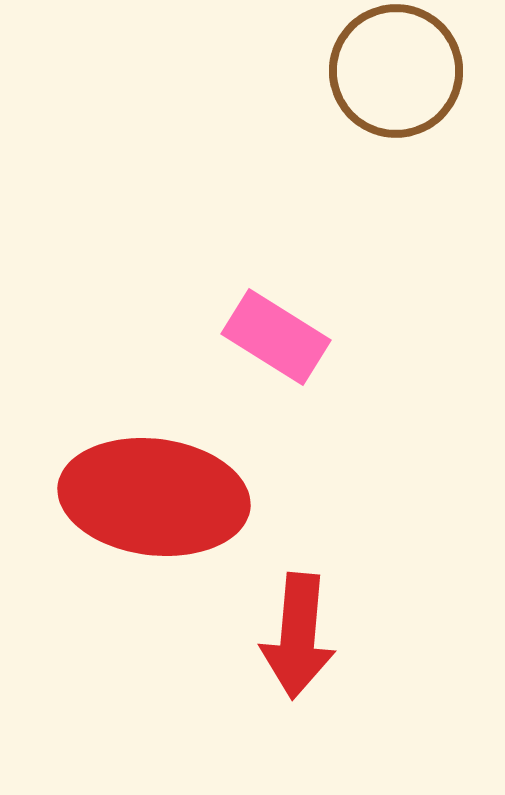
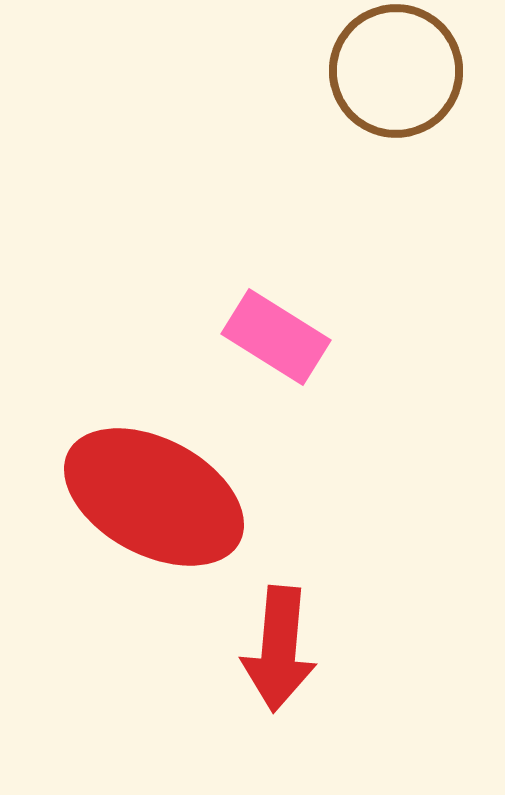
red ellipse: rotated 21 degrees clockwise
red arrow: moved 19 px left, 13 px down
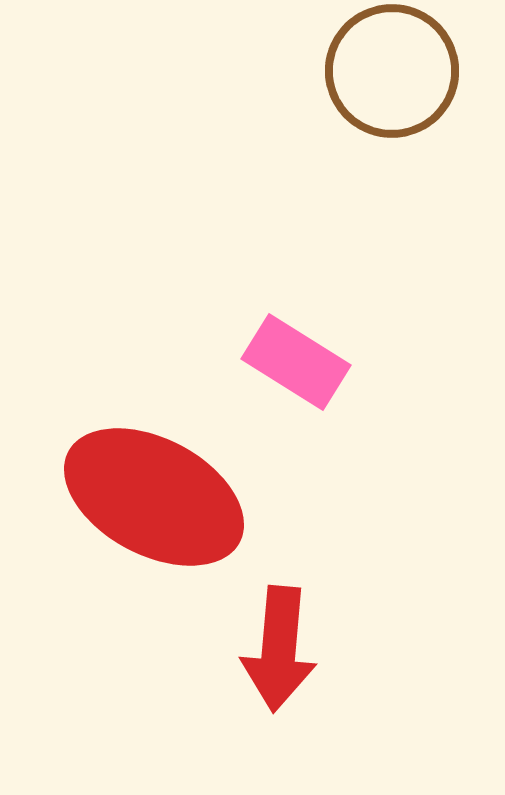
brown circle: moved 4 px left
pink rectangle: moved 20 px right, 25 px down
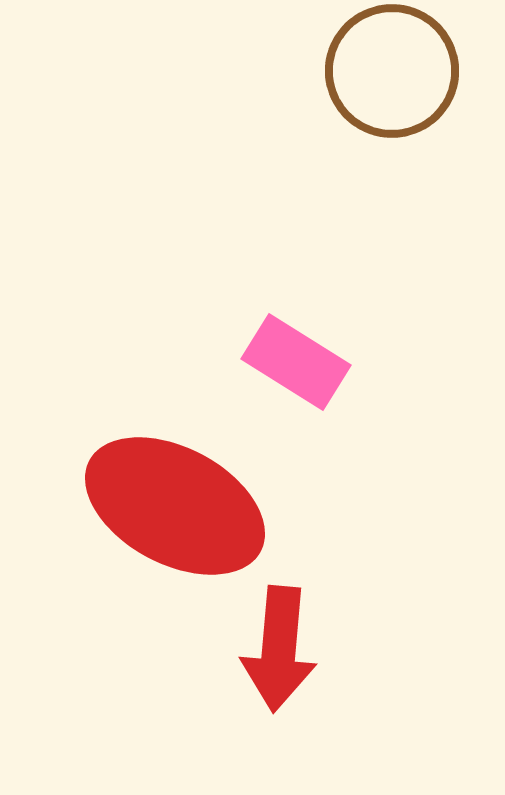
red ellipse: moved 21 px right, 9 px down
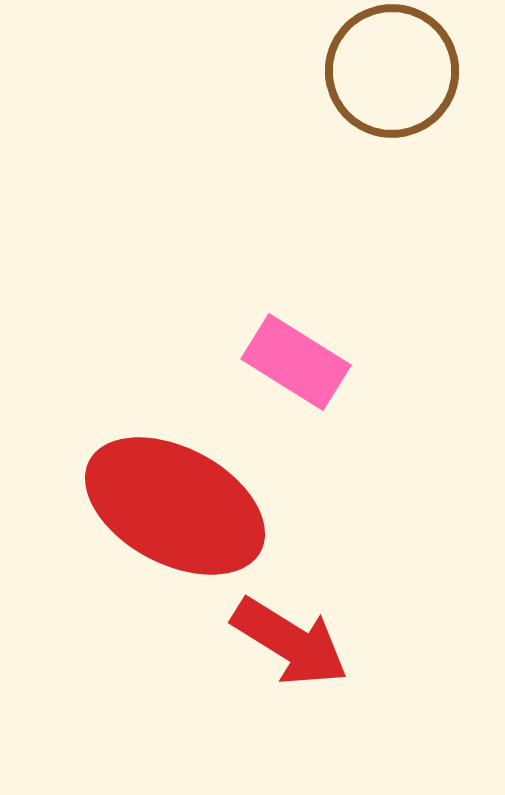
red arrow: moved 11 px right, 7 px up; rotated 63 degrees counterclockwise
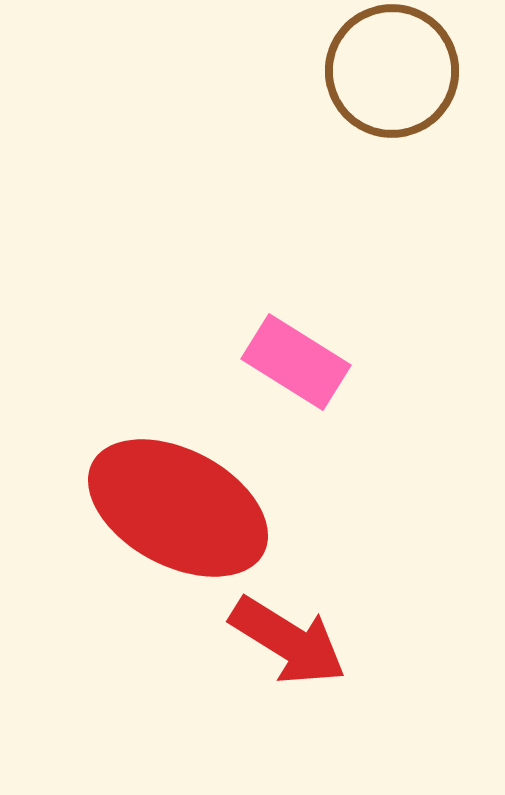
red ellipse: moved 3 px right, 2 px down
red arrow: moved 2 px left, 1 px up
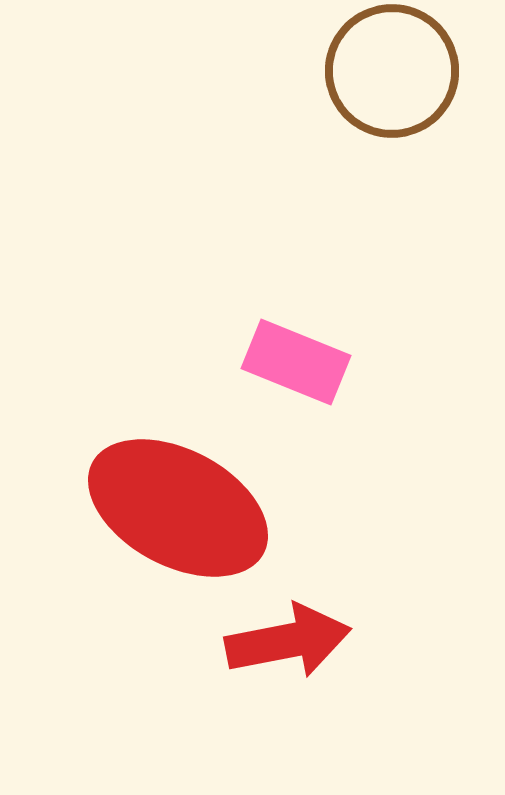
pink rectangle: rotated 10 degrees counterclockwise
red arrow: rotated 43 degrees counterclockwise
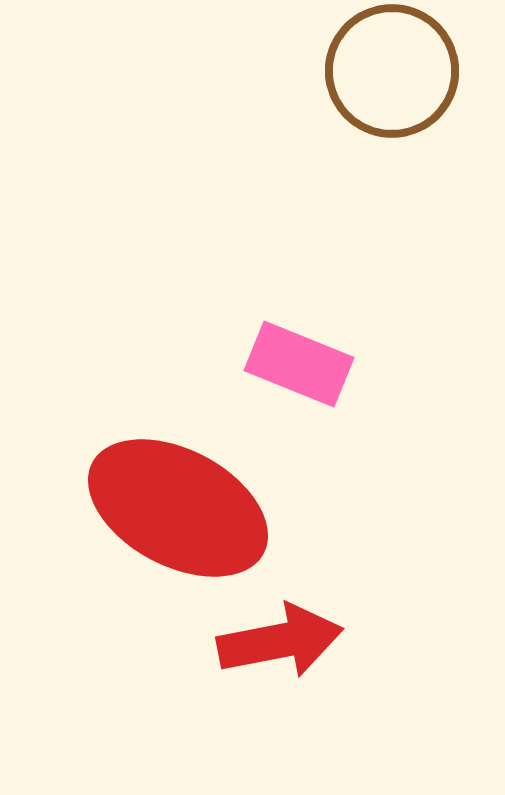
pink rectangle: moved 3 px right, 2 px down
red arrow: moved 8 px left
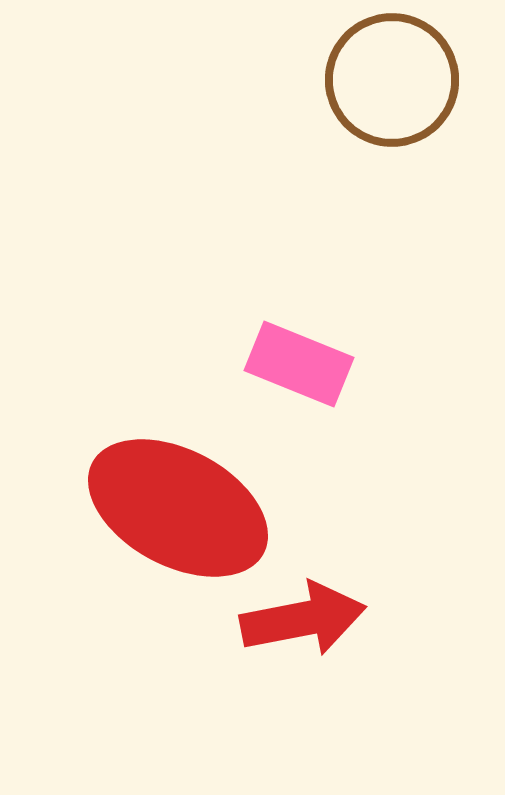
brown circle: moved 9 px down
red arrow: moved 23 px right, 22 px up
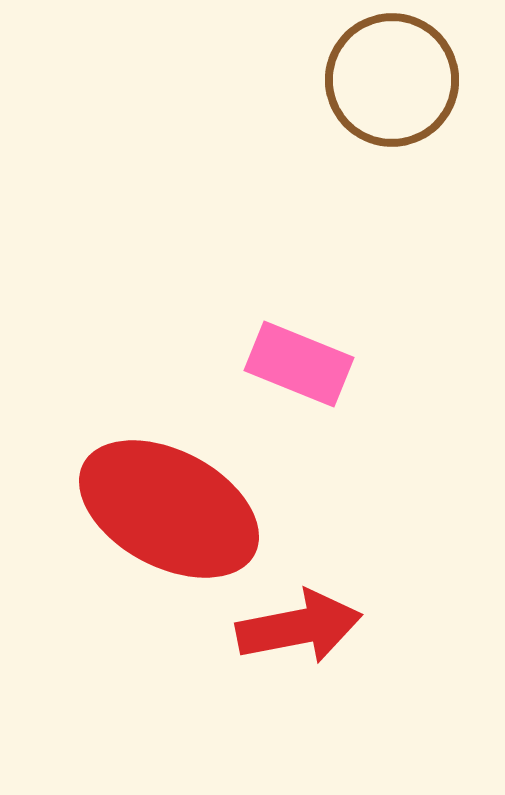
red ellipse: moved 9 px left, 1 px down
red arrow: moved 4 px left, 8 px down
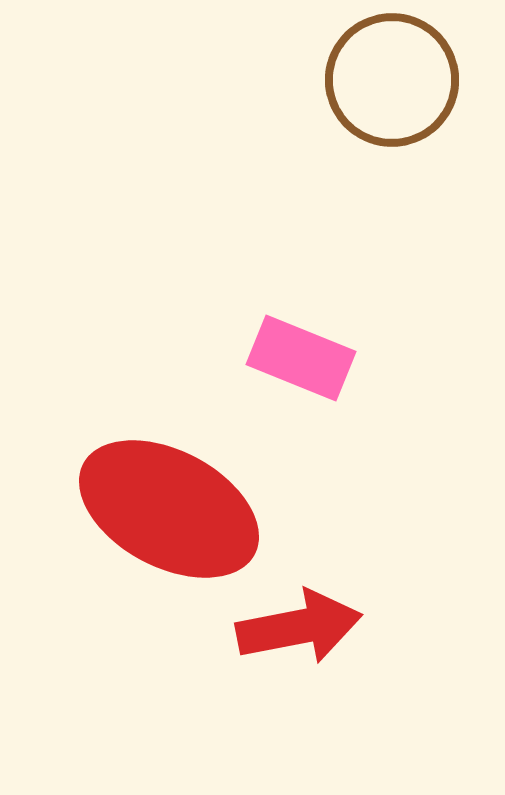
pink rectangle: moved 2 px right, 6 px up
